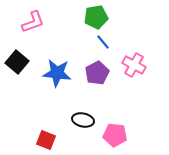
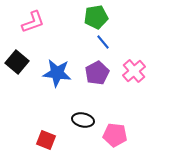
pink cross: moved 6 px down; rotated 20 degrees clockwise
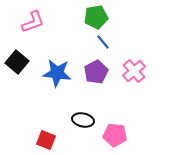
purple pentagon: moved 1 px left, 1 px up
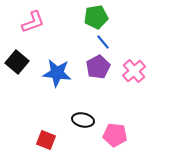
purple pentagon: moved 2 px right, 5 px up
